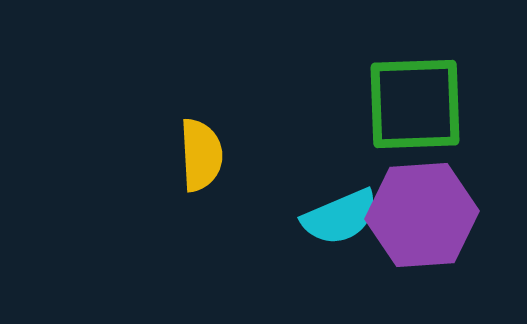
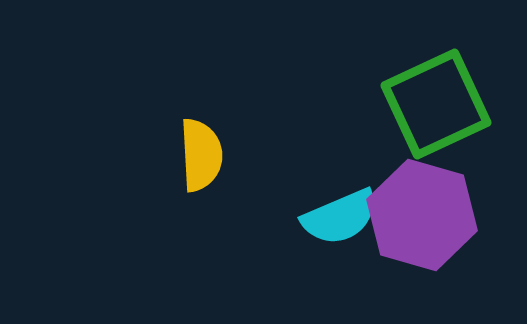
green square: moved 21 px right; rotated 23 degrees counterclockwise
purple hexagon: rotated 20 degrees clockwise
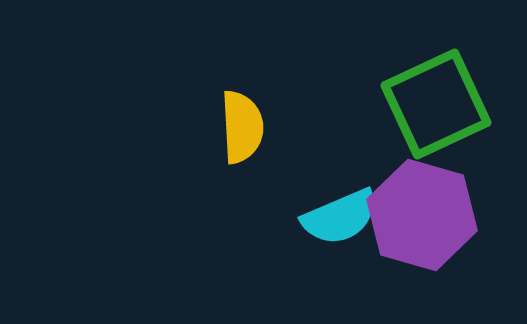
yellow semicircle: moved 41 px right, 28 px up
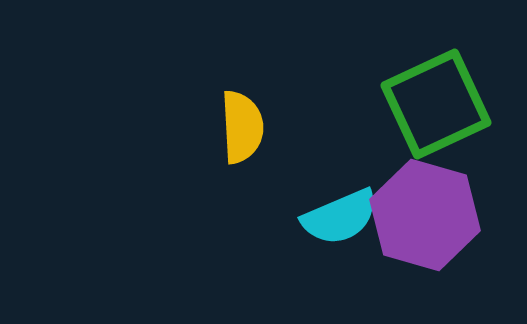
purple hexagon: moved 3 px right
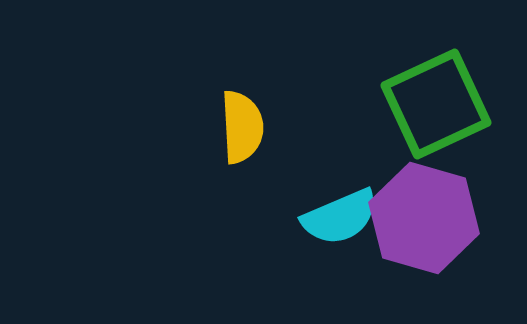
purple hexagon: moved 1 px left, 3 px down
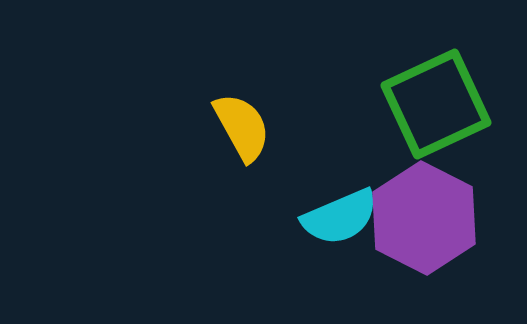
yellow semicircle: rotated 26 degrees counterclockwise
purple hexagon: rotated 11 degrees clockwise
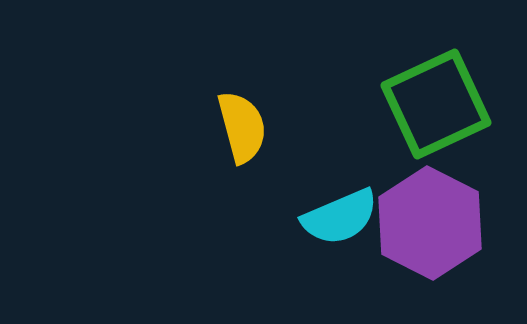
yellow semicircle: rotated 14 degrees clockwise
purple hexagon: moved 6 px right, 5 px down
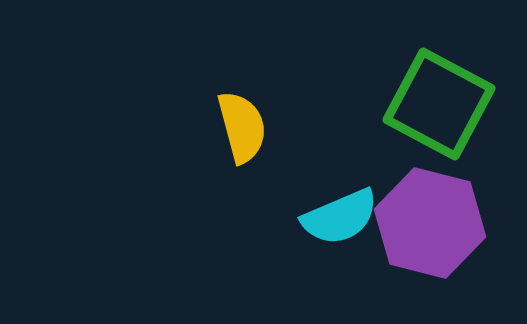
green square: moved 3 px right; rotated 37 degrees counterclockwise
purple hexagon: rotated 13 degrees counterclockwise
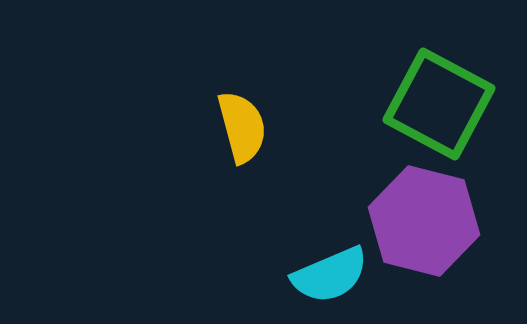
cyan semicircle: moved 10 px left, 58 px down
purple hexagon: moved 6 px left, 2 px up
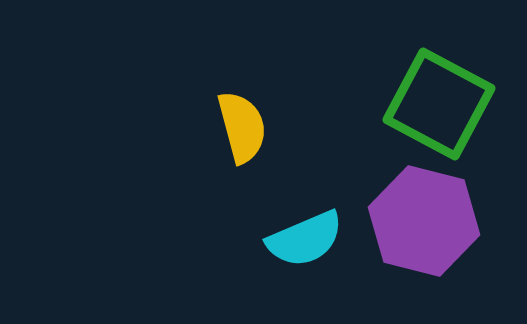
cyan semicircle: moved 25 px left, 36 px up
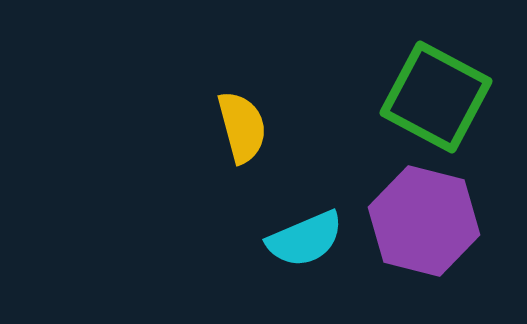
green square: moved 3 px left, 7 px up
